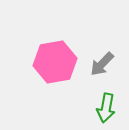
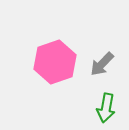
pink hexagon: rotated 9 degrees counterclockwise
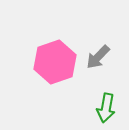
gray arrow: moved 4 px left, 7 px up
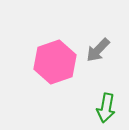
gray arrow: moved 7 px up
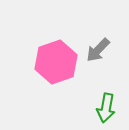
pink hexagon: moved 1 px right
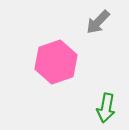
gray arrow: moved 28 px up
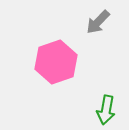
green arrow: moved 2 px down
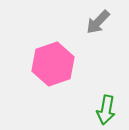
pink hexagon: moved 3 px left, 2 px down
